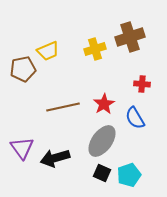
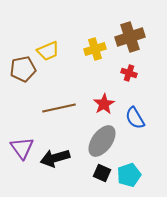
red cross: moved 13 px left, 11 px up; rotated 14 degrees clockwise
brown line: moved 4 px left, 1 px down
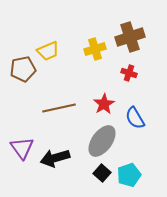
black square: rotated 18 degrees clockwise
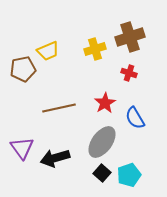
red star: moved 1 px right, 1 px up
gray ellipse: moved 1 px down
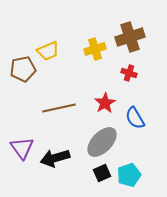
gray ellipse: rotated 8 degrees clockwise
black square: rotated 24 degrees clockwise
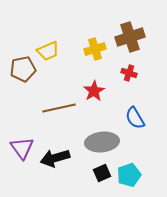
red star: moved 11 px left, 12 px up
gray ellipse: rotated 40 degrees clockwise
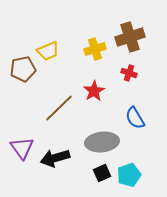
brown line: rotated 32 degrees counterclockwise
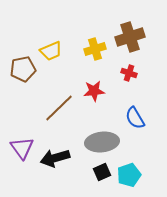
yellow trapezoid: moved 3 px right
red star: rotated 25 degrees clockwise
black square: moved 1 px up
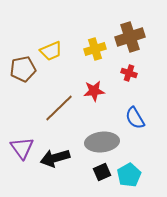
cyan pentagon: rotated 10 degrees counterclockwise
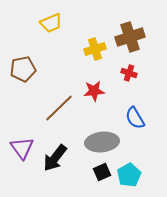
yellow trapezoid: moved 28 px up
black arrow: rotated 36 degrees counterclockwise
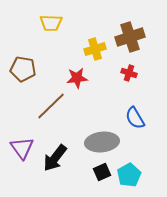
yellow trapezoid: rotated 25 degrees clockwise
brown pentagon: rotated 20 degrees clockwise
red star: moved 17 px left, 13 px up
brown line: moved 8 px left, 2 px up
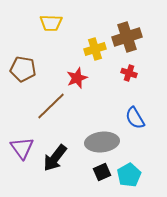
brown cross: moved 3 px left
red star: rotated 15 degrees counterclockwise
